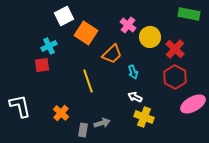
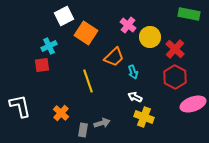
orange trapezoid: moved 2 px right, 3 px down
pink ellipse: rotated 10 degrees clockwise
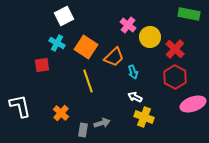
orange square: moved 14 px down
cyan cross: moved 8 px right, 3 px up; rotated 35 degrees counterclockwise
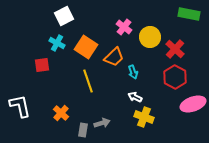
pink cross: moved 4 px left, 2 px down
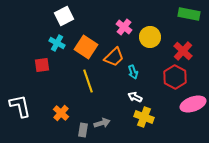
red cross: moved 8 px right, 2 px down
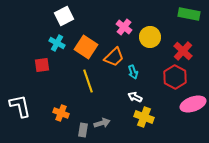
orange cross: rotated 21 degrees counterclockwise
